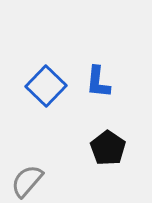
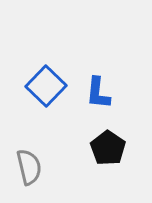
blue L-shape: moved 11 px down
gray semicircle: moved 2 px right, 14 px up; rotated 126 degrees clockwise
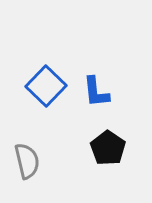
blue L-shape: moved 2 px left, 1 px up; rotated 12 degrees counterclockwise
gray semicircle: moved 2 px left, 6 px up
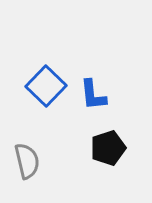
blue L-shape: moved 3 px left, 3 px down
black pentagon: rotated 20 degrees clockwise
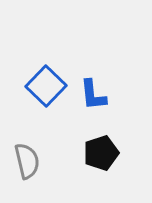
black pentagon: moved 7 px left, 5 px down
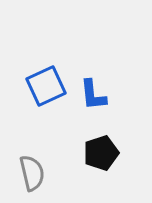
blue square: rotated 21 degrees clockwise
gray semicircle: moved 5 px right, 12 px down
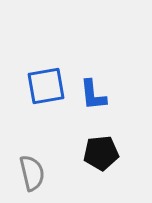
blue square: rotated 15 degrees clockwise
black pentagon: rotated 12 degrees clockwise
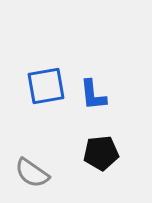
gray semicircle: rotated 138 degrees clockwise
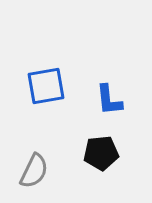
blue L-shape: moved 16 px right, 5 px down
gray semicircle: moved 2 px right, 2 px up; rotated 99 degrees counterclockwise
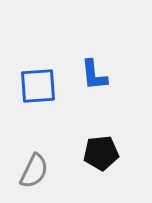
blue square: moved 8 px left; rotated 6 degrees clockwise
blue L-shape: moved 15 px left, 25 px up
